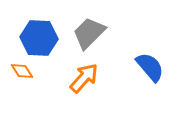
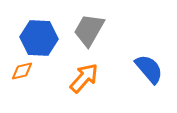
gray trapezoid: moved 3 px up; rotated 15 degrees counterclockwise
blue semicircle: moved 1 px left, 2 px down
orange diamond: rotated 70 degrees counterclockwise
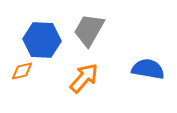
blue hexagon: moved 3 px right, 2 px down
blue semicircle: moved 1 px left; rotated 40 degrees counterclockwise
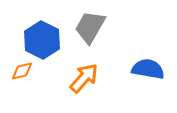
gray trapezoid: moved 1 px right, 3 px up
blue hexagon: rotated 24 degrees clockwise
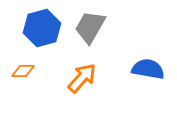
blue hexagon: moved 12 px up; rotated 18 degrees clockwise
orange diamond: moved 1 px right; rotated 15 degrees clockwise
orange arrow: moved 2 px left
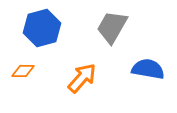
gray trapezoid: moved 22 px right
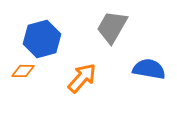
blue hexagon: moved 11 px down
blue semicircle: moved 1 px right
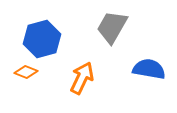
orange diamond: moved 3 px right, 1 px down; rotated 20 degrees clockwise
orange arrow: rotated 16 degrees counterclockwise
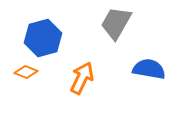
gray trapezoid: moved 4 px right, 4 px up
blue hexagon: moved 1 px right, 1 px up
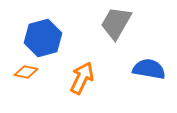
orange diamond: rotated 10 degrees counterclockwise
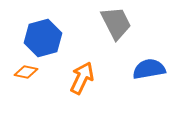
gray trapezoid: rotated 123 degrees clockwise
blue semicircle: rotated 20 degrees counterclockwise
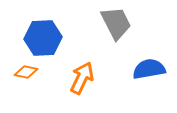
blue hexagon: rotated 12 degrees clockwise
